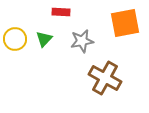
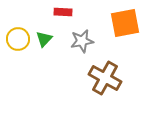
red rectangle: moved 2 px right
yellow circle: moved 3 px right
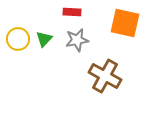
red rectangle: moved 9 px right
orange square: rotated 24 degrees clockwise
gray star: moved 5 px left, 1 px up
brown cross: moved 2 px up
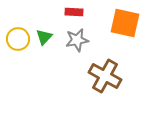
red rectangle: moved 2 px right
green triangle: moved 2 px up
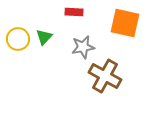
gray star: moved 6 px right, 7 px down
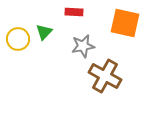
green triangle: moved 5 px up
gray star: moved 1 px up
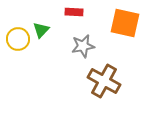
green triangle: moved 3 px left, 2 px up
brown cross: moved 1 px left, 5 px down
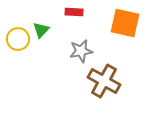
gray star: moved 2 px left, 5 px down
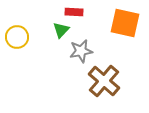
green triangle: moved 20 px right
yellow circle: moved 1 px left, 2 px up
brown cross: rotated 12 degrees clockwise
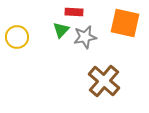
gray star: moved 4 px right, 14 px up
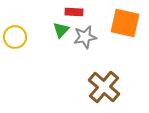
yellow circle: moved 2 px left
brown cross: moved 6 px down
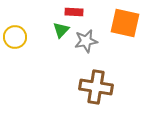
gray star: moved 1 px right, 4 px down
brown cross: moved 8 px left; rotated 32 degrees counterclockwise
